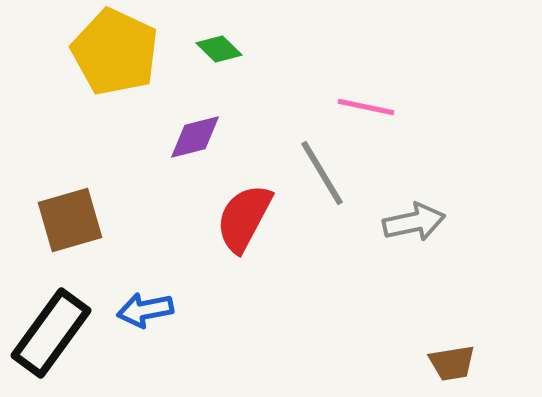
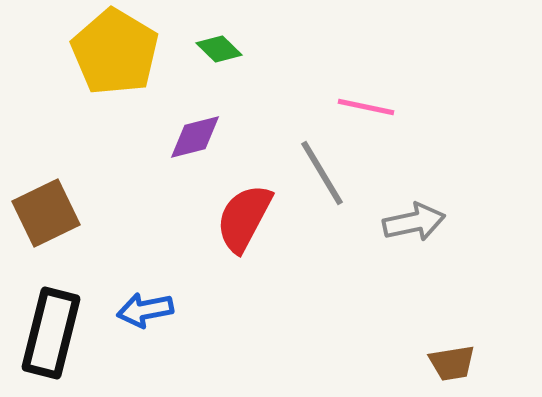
yellow pentagon: rotated 6 degrees clockwise
brown square: moved 24 px left, 7 px up; rotated 10 degrees counterclockwise
black rectangle: rotated 22 degrees counterclockwise
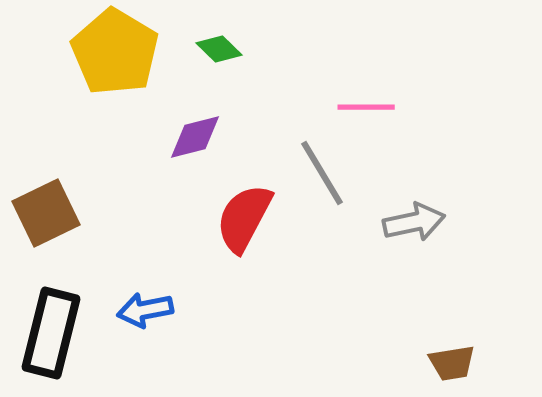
pink line: rotated 12 degrees counterclockwise
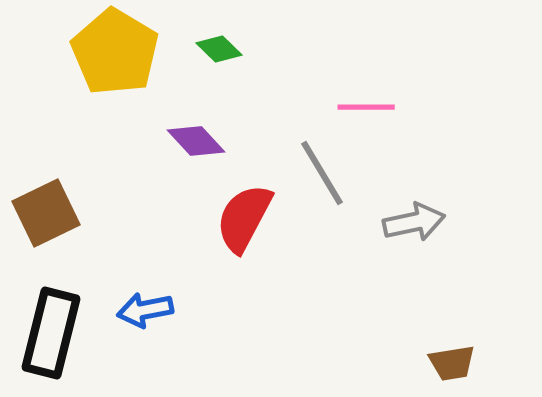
purple diamond: moved 1 px right, 4 px down; rotated 62 degrees clockwise
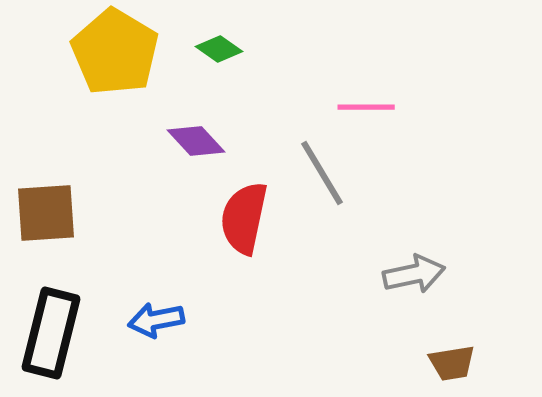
green diamond: rotated 9 degrees counterclockwise
brown square: rotated 22 degrees clockwise
red semicircle: rotated 16 degrees counterclockwise
gray arrow: moved 52 px down
blue arrow: moved 11 px right, 10 px down
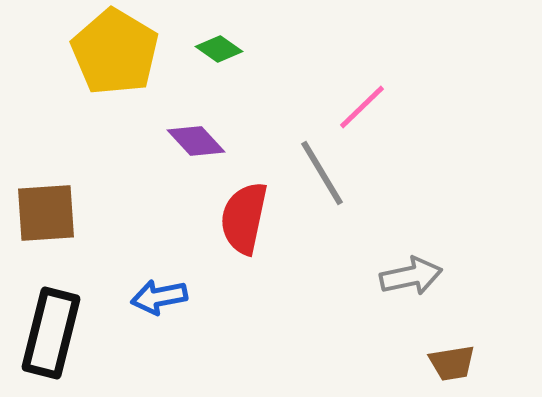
pink line: moved 4 px left; rotated 44 degrees counterclockwise
gray arrow: moved 3 px left, 2 px down
blue arrow: moved 3 px right, 23 px up
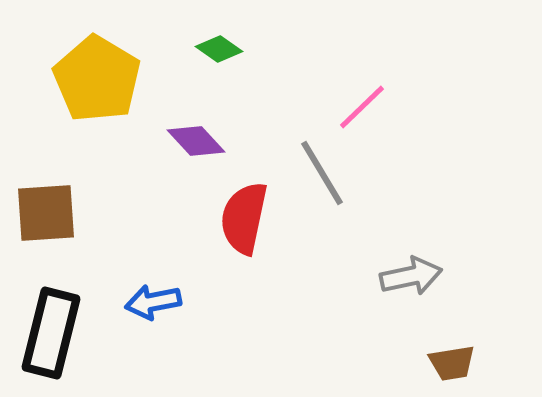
yellow pentagon: moved 18 px left, 27 px down
blue arrow: moved 6 px left, 5 px down
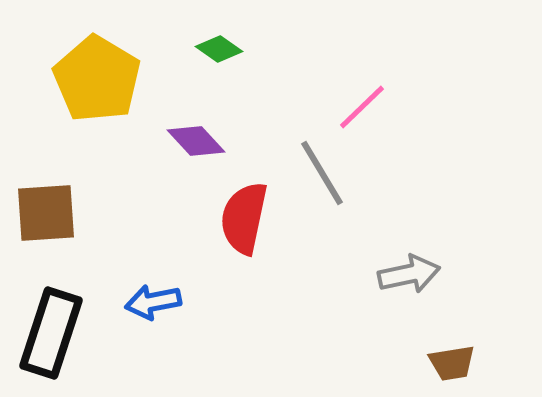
gray arrow: moved 2 px left, 2 px up
black rectangle: rotated 4 degrees clockwise
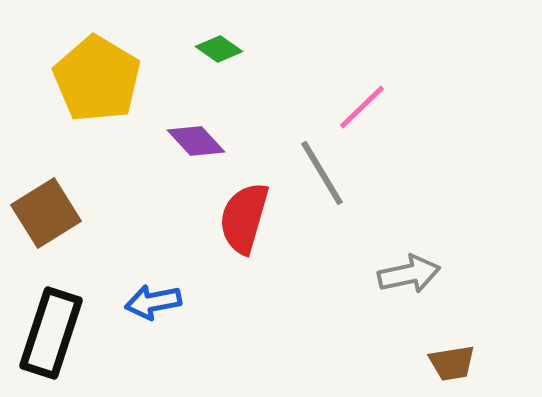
brown square: rotated 28 degrees counterclockwise
red semicircle: rotated 4 degrees clockwise
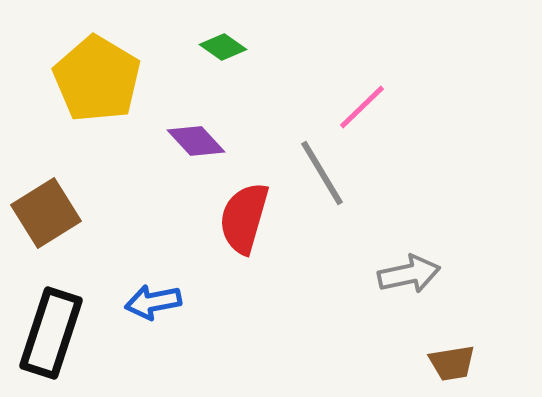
green diamond: moved 4 px right, 2 px up
